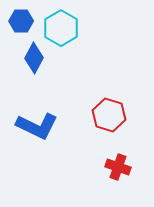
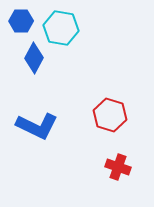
cyan hexagon: rotated 20 degrees counterclockwise
red hexagon: moved 1 px right
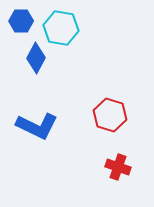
blue diamond: moved 2 px right
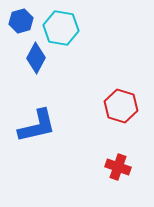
blue hexagon: rotated 15 degrees counterclockwise
red hexagon: moved 11 px right, 9 px up
blue L-shape: rotated 39 degrees counterclockwise
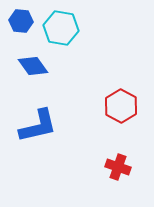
blue hexagon: rotated 20 degrees clockwise
blue diamond: moved 3 px left, 8 px down; rotated 64 degrees counterclockwise
red hexagon: rotated 12 degrees clockwise
blue L-shape: moved 1 px right
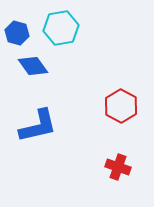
blue hexagon: moved 4 px left, 12 px down; rotated 10 degrees clockwise
cyan hexagon: rotated 20 degrees counterclockwise
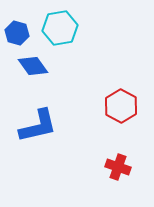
cyan hexagon: moved 1 px left
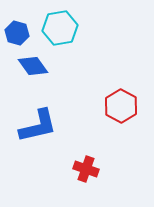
red cross: moved 32 px left, 2 px down
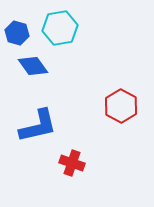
red cross: moved 14 px left, 6 px up
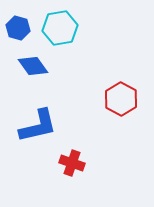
blue hexagon: moved 1 px right, 5 px up
red hexagon: moved 7 px up
